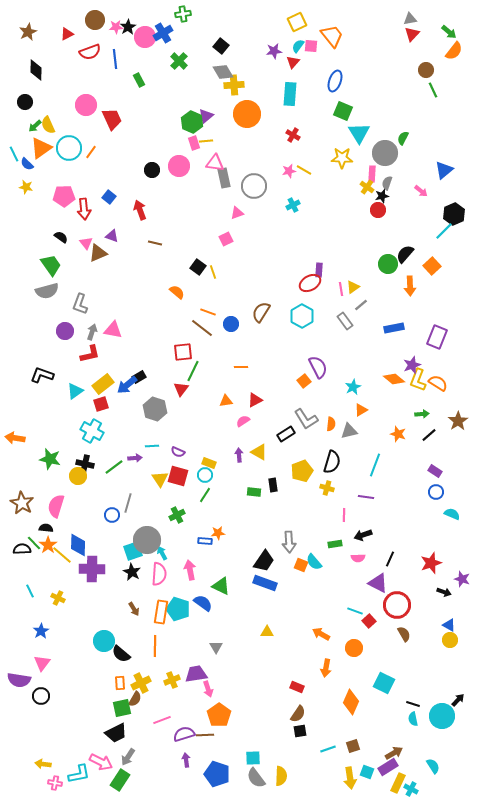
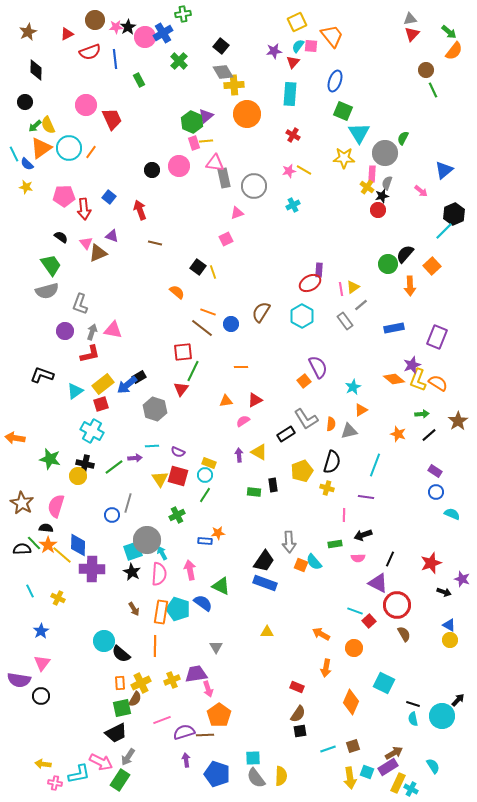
yellow star at (342, 158): moved 2 px right
purple semicircle at (184, 734): moved 2 px up
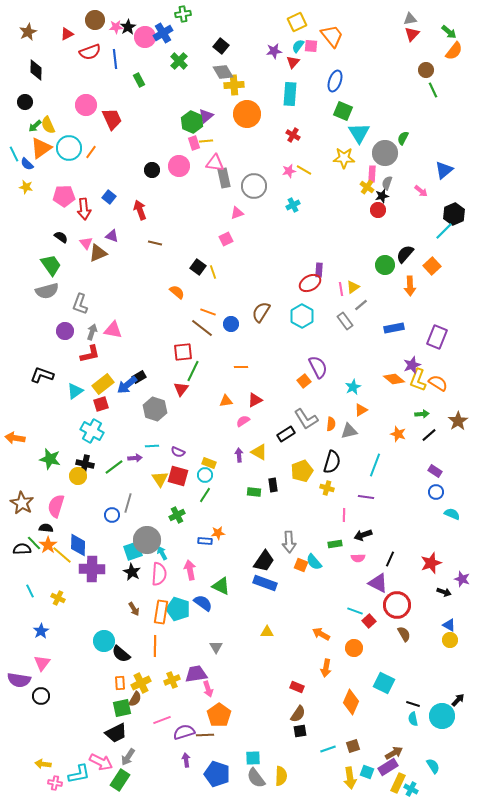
green circle at (388, 264): moved 3 px left, 1 px down
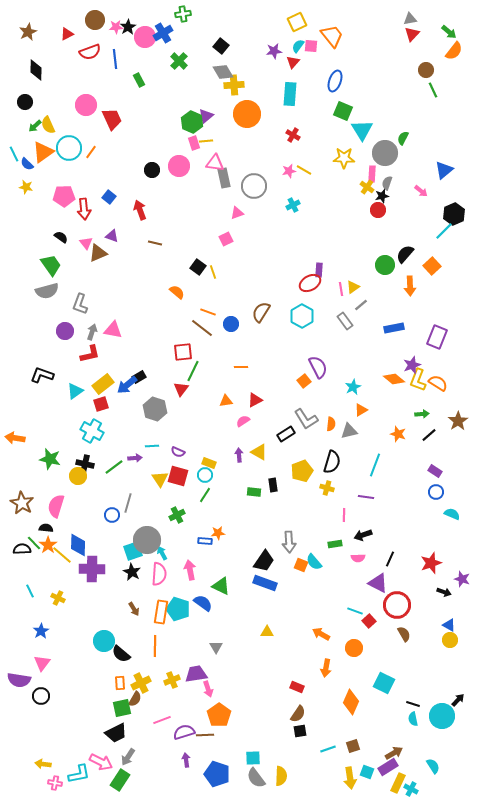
cyan triangle at (359, 133): moved 3 px right, 3 px up
orange triangle at (41, 148): moved 2 px right, 4 px down
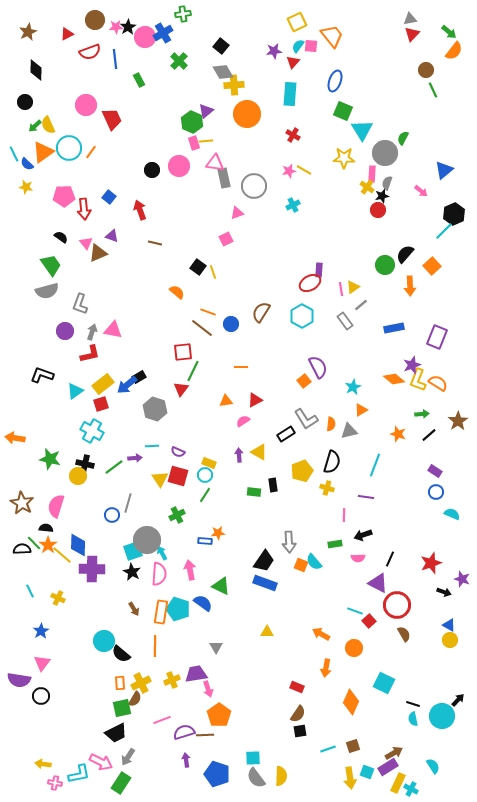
purple triangle at (206, 116): moved 5 px up
green rectangle at (120, 780): moved 1 px right, 3 px down
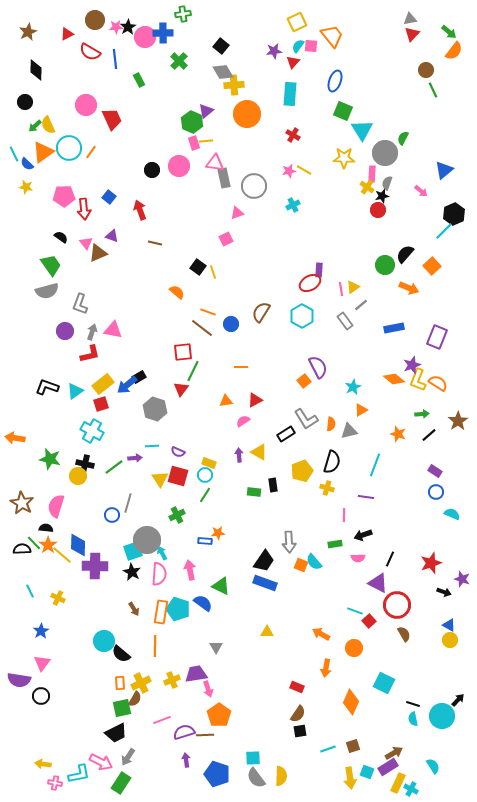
blue cross at (163, 33): rotated 30 degrees clockwise
red semicircle at (90, 52): rotated 50 degrees clockwise
orange arrow at (410, 286): moved 1 px left, 2 px down; rotated 66 degrees counterclockwise
black L-shape at (42, 375): moved 5 px right, 12 px down
purple cross at (92, 569): moved 3 px right, 3 px up
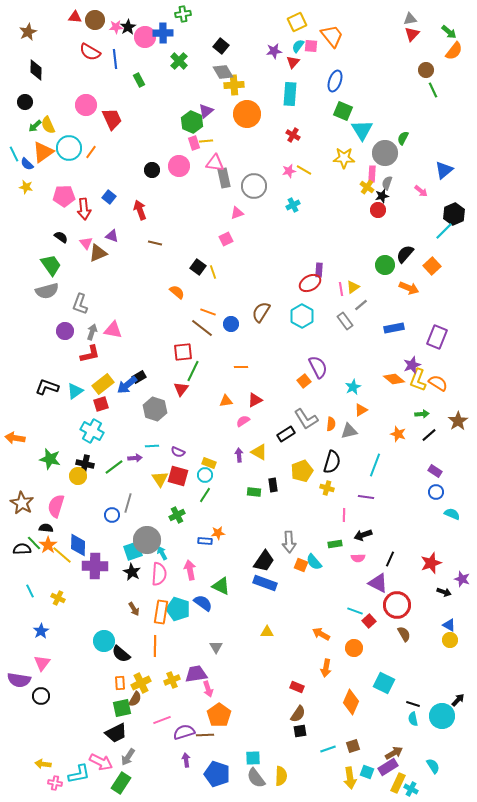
red triangle at (67, 34): moved 8 px right, 17 px up; rotated 32 degrees clockwise
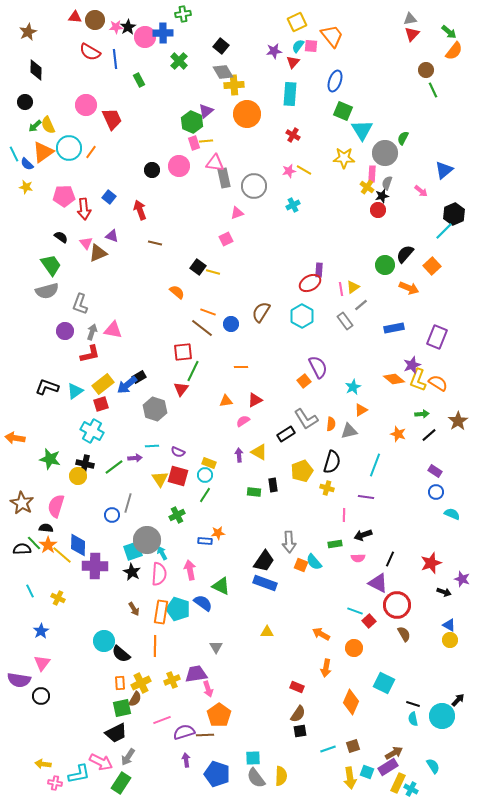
yellow line at (213, 272): rotated 56 degrees counterclockwise
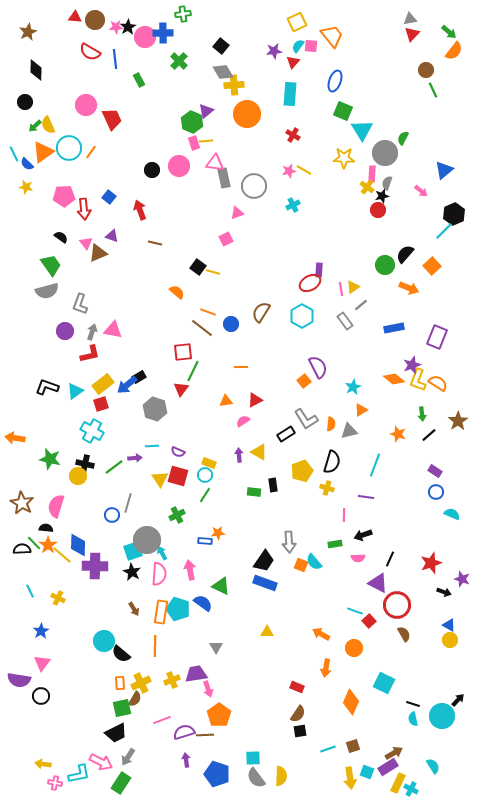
green arrow at (422, 414): rotated 88 degrees clockwise
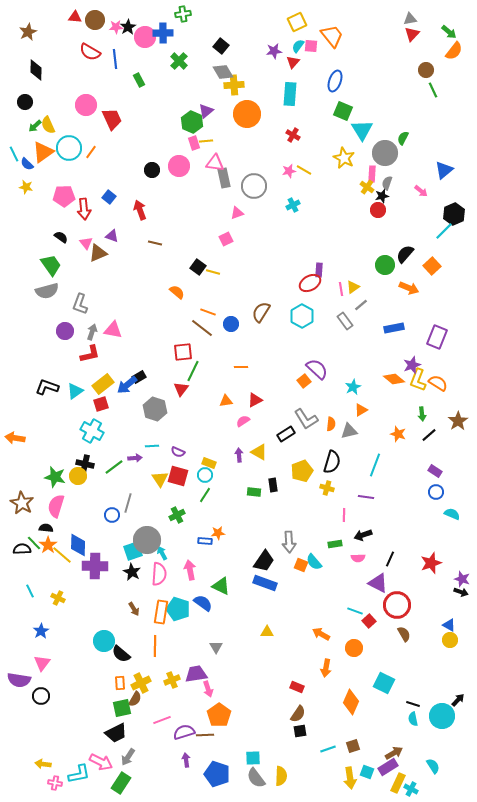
yellow star at (344, 158): rotated 25 degrees clockwise
purple semicircle at (318, 367): moved 1 px left, 2 px down; rotated 20 degrees counterclockwise
green star at (50, 459): moved 5 px right, 18 px down
black arrow at (444, 592): moved 17 px right
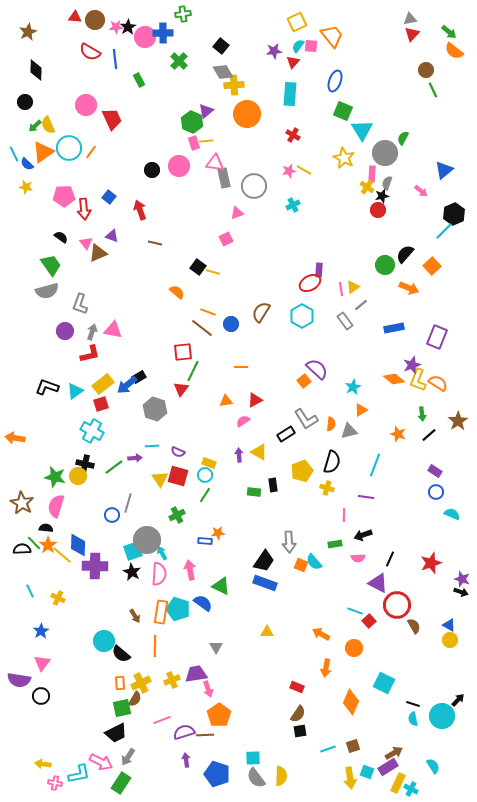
orange semicircle at (454, 51): rotated 90 degrees clockwise
brown arrow at (134, 609): moved 1 px right, 7 px down
brown semicircle at (404, 634): moved 10 px right, 8 px up
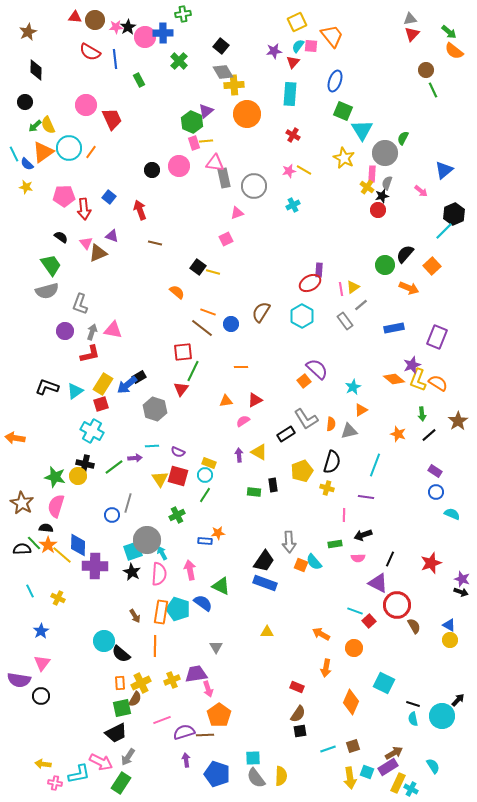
yellow rectangle at (103, 384): rotated 20 degrees counterclockwise
